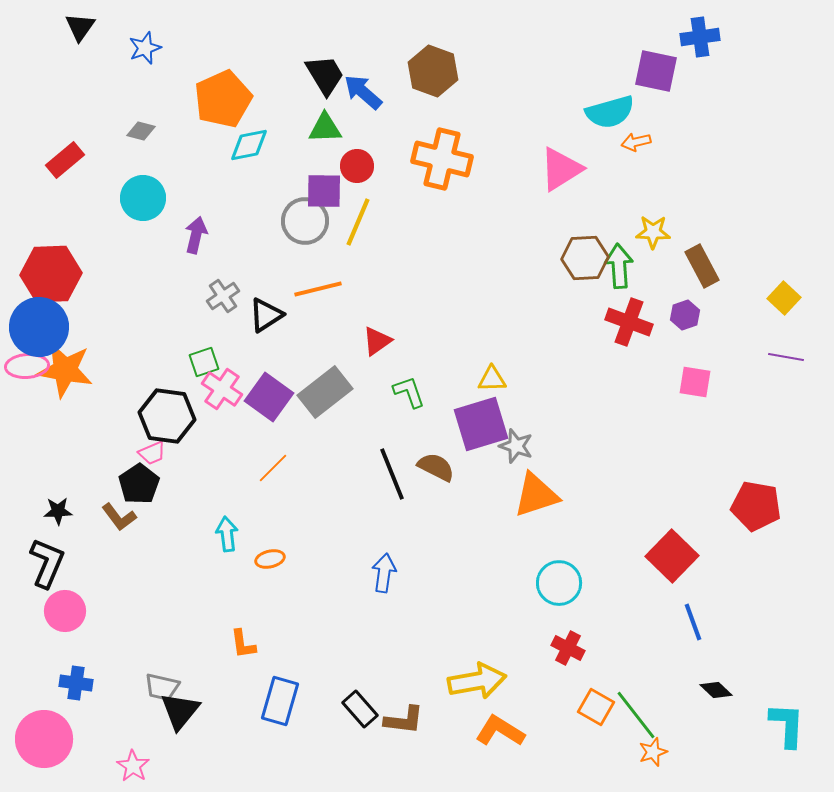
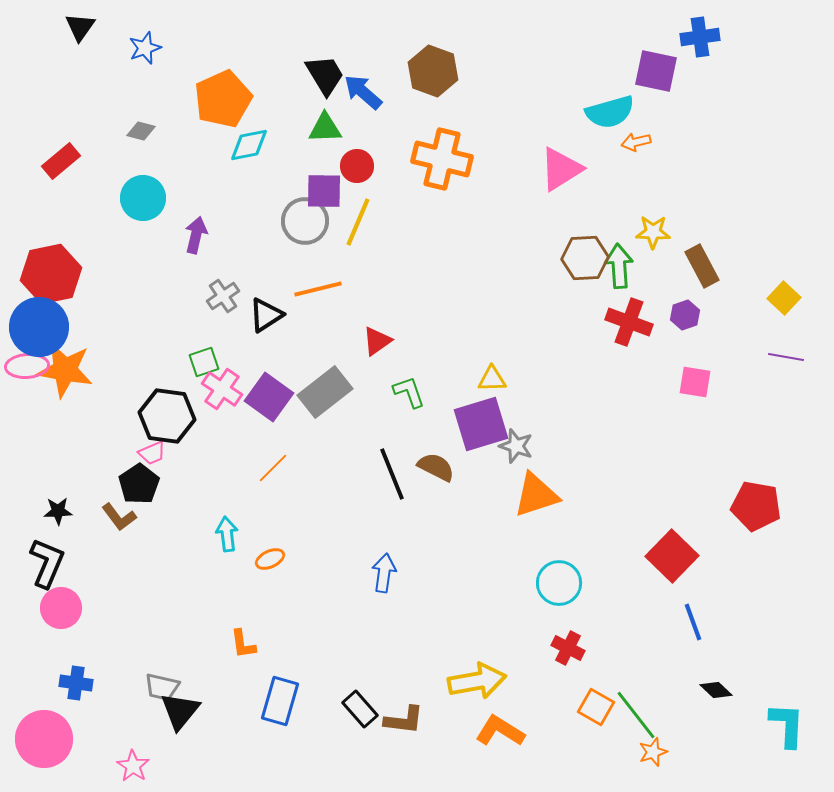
red rectangle at (65, 160): moved 4 px left, 1 px down
red hexagon at (51, 274): rotated 10 degrees counterclockwise
orange ellipse at (270, 559): rotated 12 degrees counterclockwise
pink circle at (65, 611): moved 4 px left, 3 px up
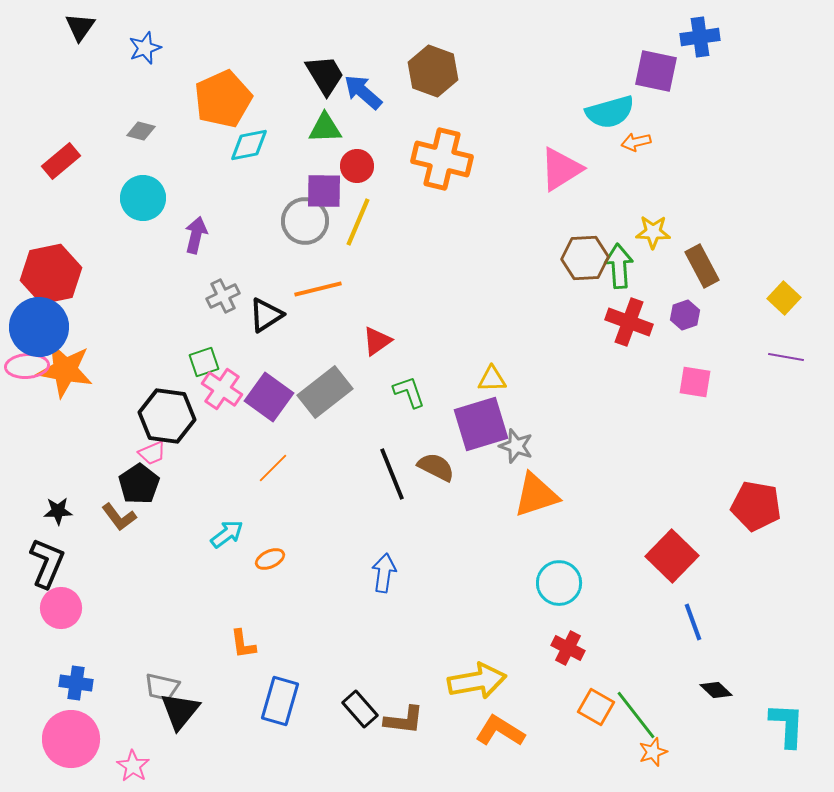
gray cross at (223, 296): rotated 8 degrees clockwise
cyan arrow at (227, 534): rotated 60 degrees clockwise
pink circle at (44, 739): moved 27 px right
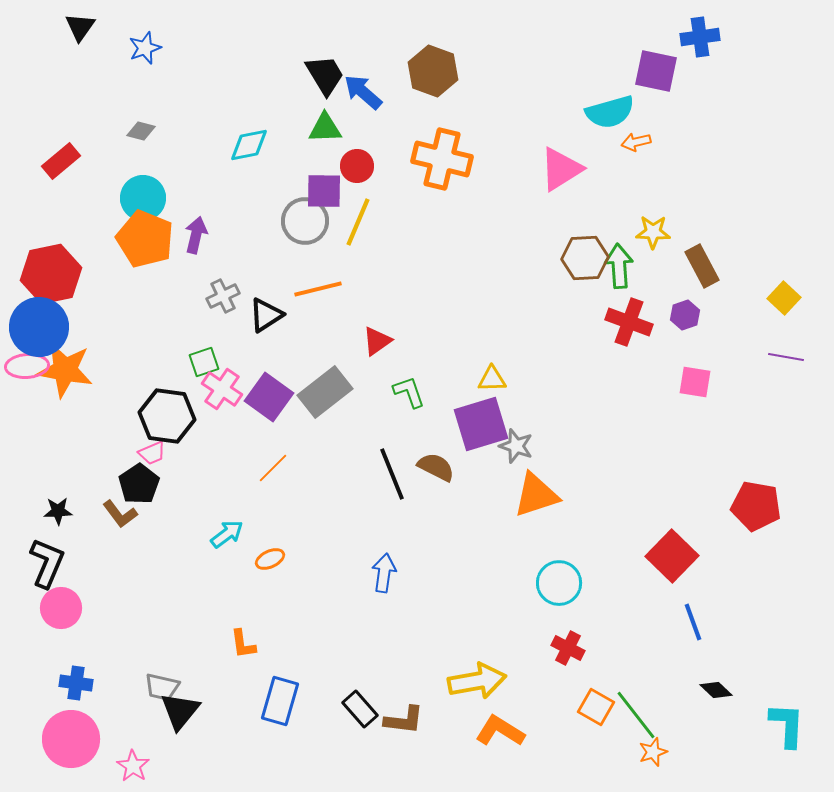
orange pentagon at (223, 99): moved 78 px left, 140 px down; rotated 26 degrees counterclockwise
brown L-shape at (119, 517): moved 1 px right, 3 px up
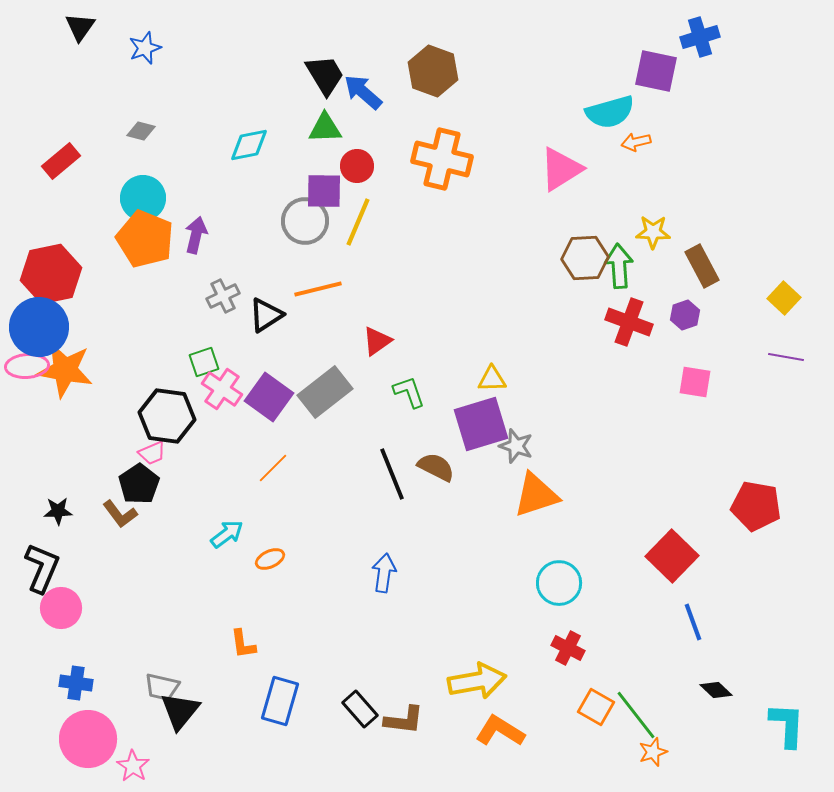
blue cross at (700, 37): rotated 9 degrees counterclockwise
black L-shape at (47, 563): moved 5 px left, 5 px down
pink circle at (71, 739): moved 17 px right
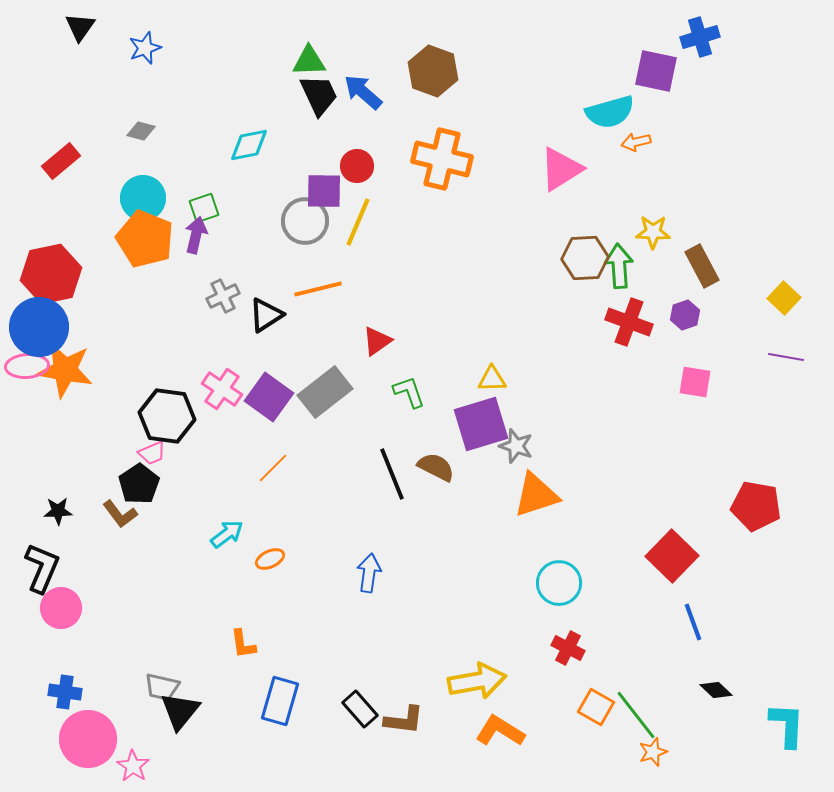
black trapezoid at (325, 75): moved 6 px left, 20 px down; rotated 6 degrees clockwise
green triangle at (325, 128): moved 16 px left, 67 px up
green square at (204, 362): moved 154 px up
blue arrow at (384, 573): moved 15 px left
blue cross at (76, 683): moved 11 px left, 9 px down
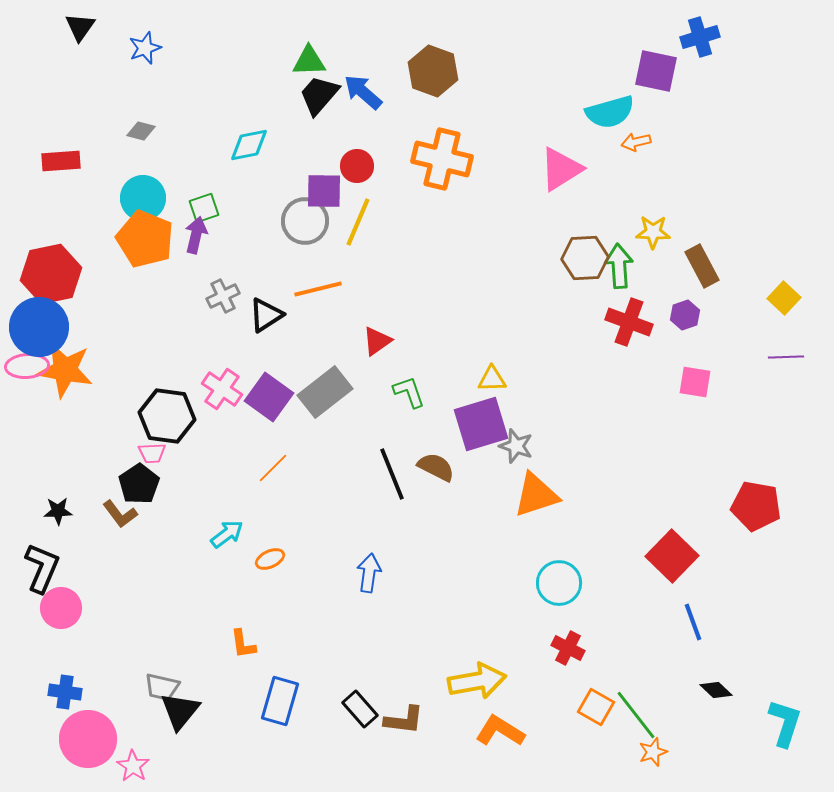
black trapezoid at (319, 95): rotated 114 degrees counterclockwise
red rectangle at (61, 161): rotated 36 degrees clockwise
purple line at (786, 357): rotated 12 degrees counterclockwise
pink trapezoid at (152, 453): rotated 20 degrees clockwise
cyan L-shape at (787, 725): moved 2 px left, 2 px up; rotated 15 degrees clockwise
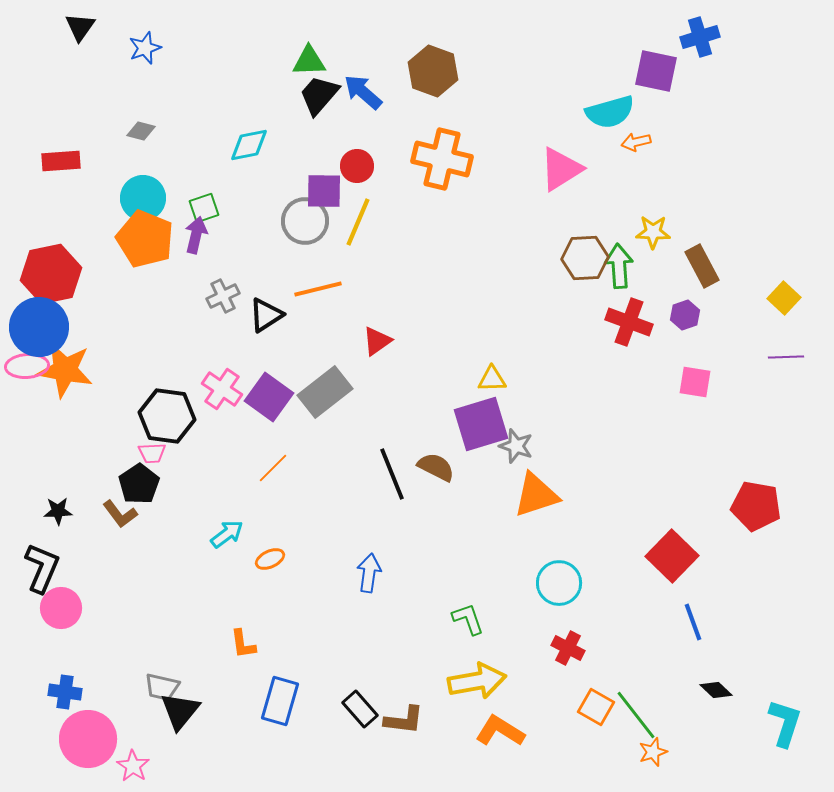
green L-shape at (409, 392): moved 59 px right, 227 px down
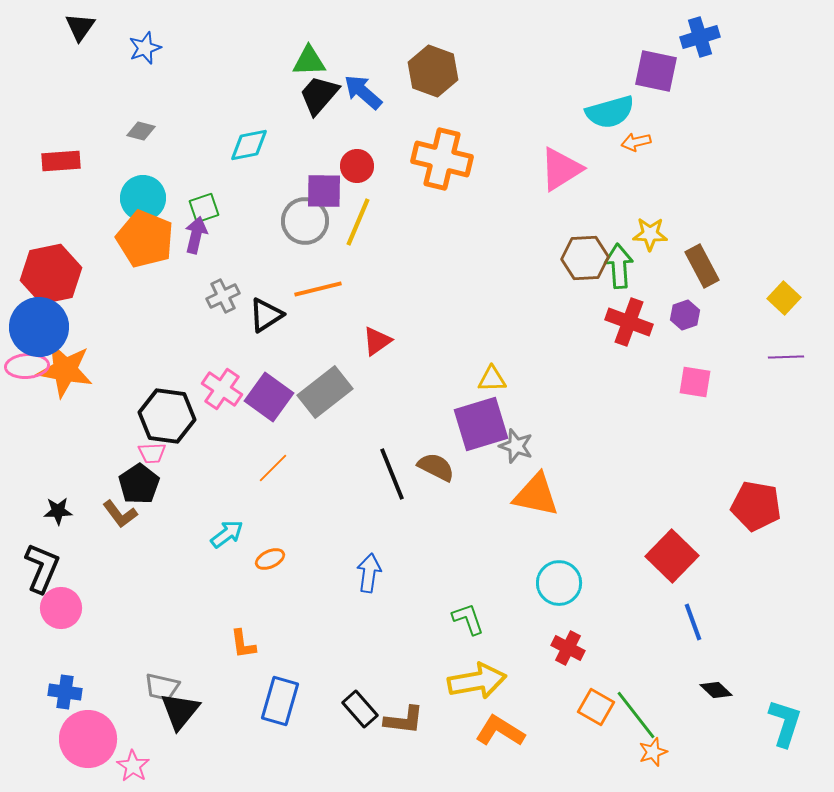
yellow star at (653, 232): moved 3 px left, 2 px down
orange triangle at (536, 495): rotated 30 degrees clockwise
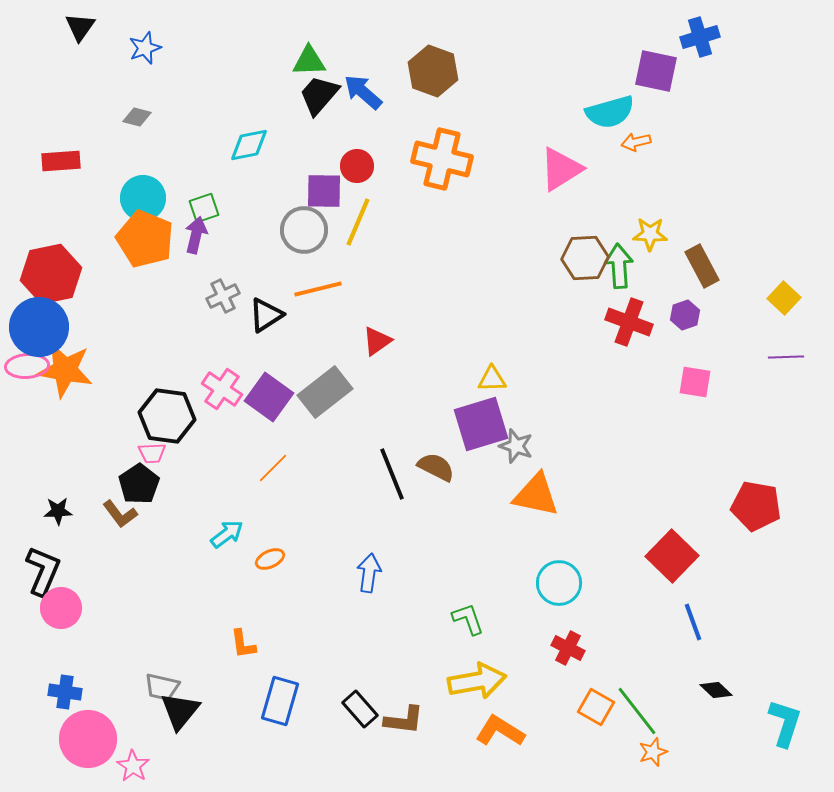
gray diamond at (141, 131): moved 4 px left, 14 px up
gray circle at (305, 221): moved 1 px left, 9 px down
black L-shape at (42, 568): moved 1 px right, 3 px down
green line at (636, 715): moved 1 px right, 4 px up
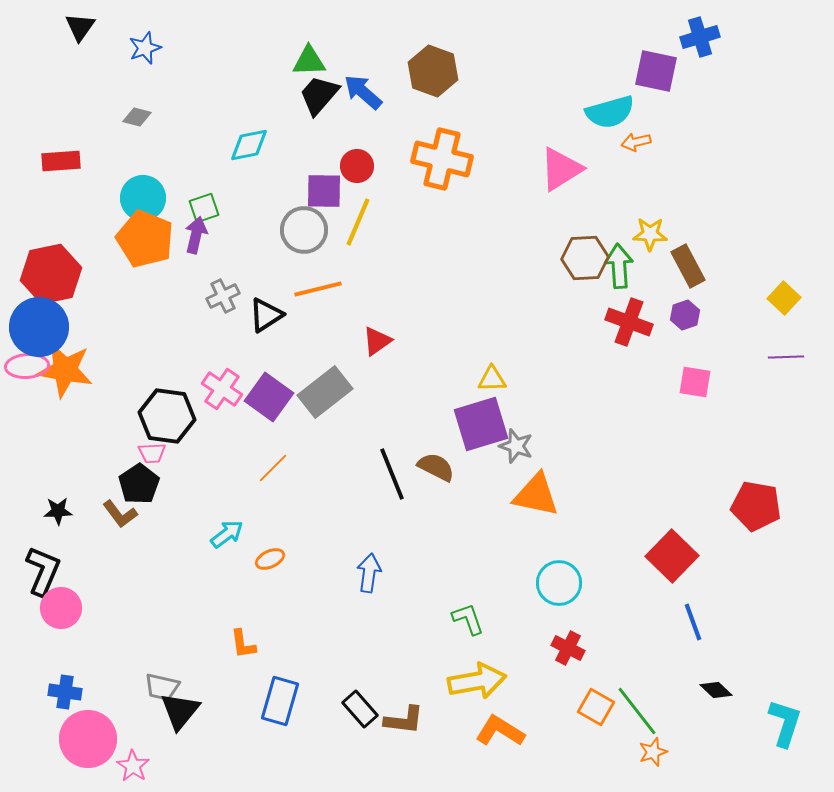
brown rectangle at (702, 266): moved 14 px left
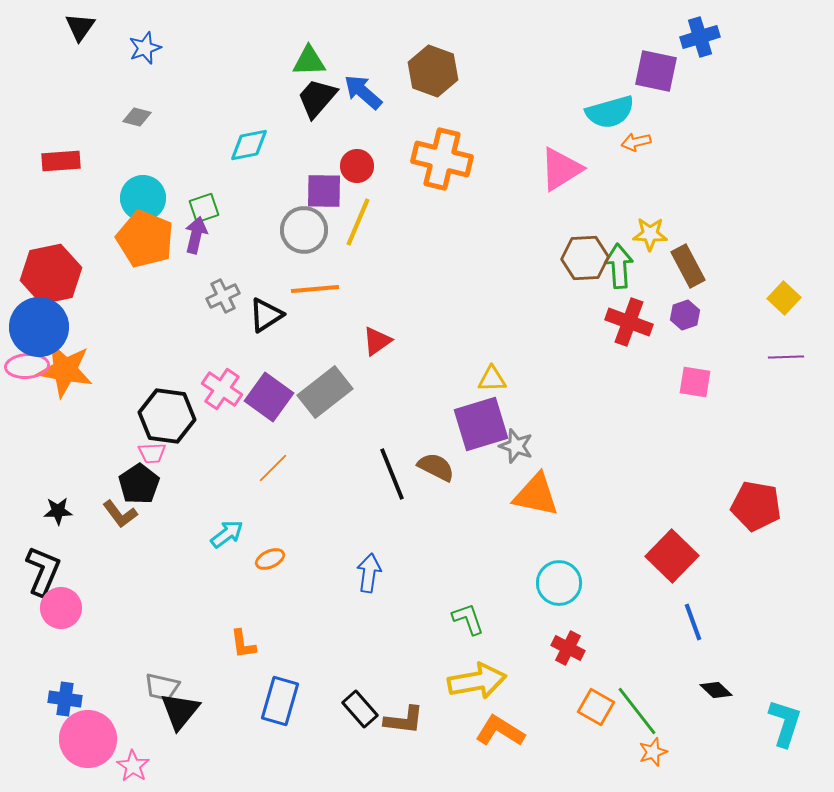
black trapezoid at (319, 95): moved 2 px left, 3 px down
orange line at (318, 289): moved 3 px left; rotated 9 degrees clockwise
blue cross at (65, 692): moved 7 px down
